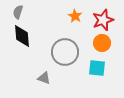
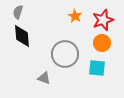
gray circle: moved 2 px down
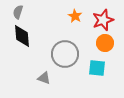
orange circle: moved 3 px right
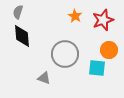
orange circle: moved 4 px right, 7 px down
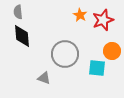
gray semicircle: rotated 24 degrees counterclockwise
orange star: moved 5 px right, 1 px up
orange circle: moved 3 px right, 1 px down
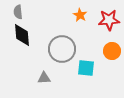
red star: moved 6 px right; rotated 15 degrees clockwise
black diamond: moved 1 px up
gray circle: moved 3 px left, 5 px up
cyan square: moved 11 px left
gray triangle: rotated 24 degrees counterclockwise
